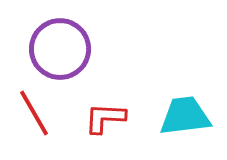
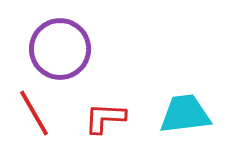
cyan trapezoid: moved 2 px up
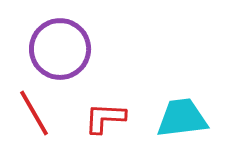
cyan trapezoid: moved 3 px left, 4 px down
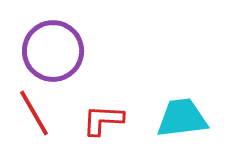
purple circle: moved 7 px left, 2 px down
red L-shape: moved 2 px left, 2 px down
